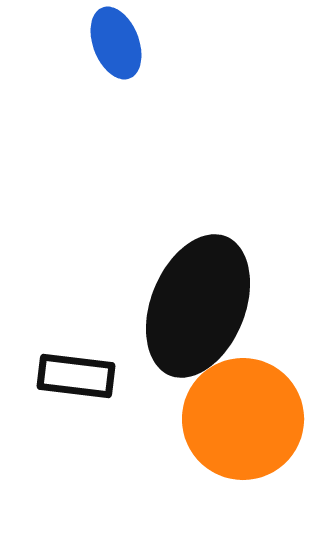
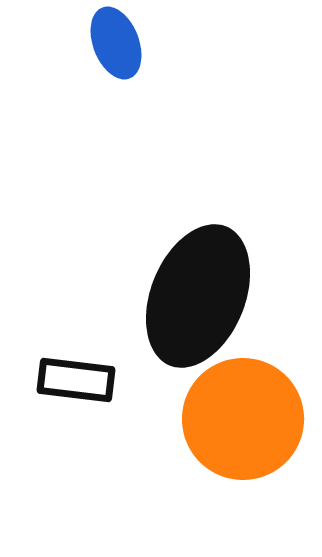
black ellipse: moved 10 px up
black rectangle: moved 4 px down
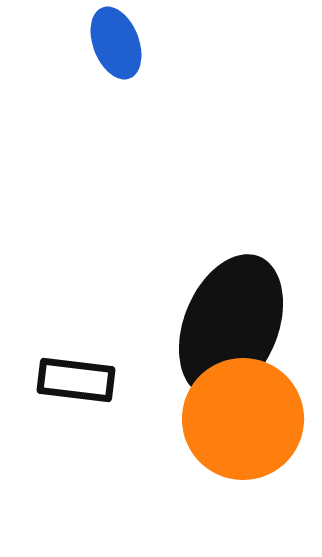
black ellipse: moved 33 px right, 30 px down
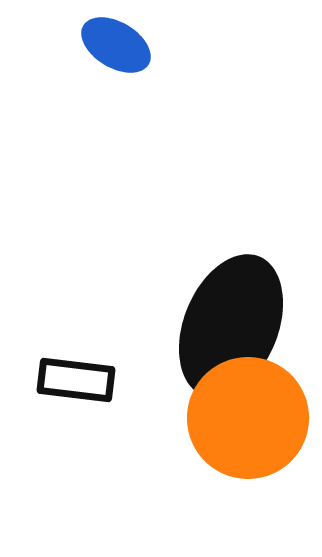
blue ellipse: moved 2 px down; rotated 38 degrees counterclockwise
orange circle: moved 5 px right, 1 px up
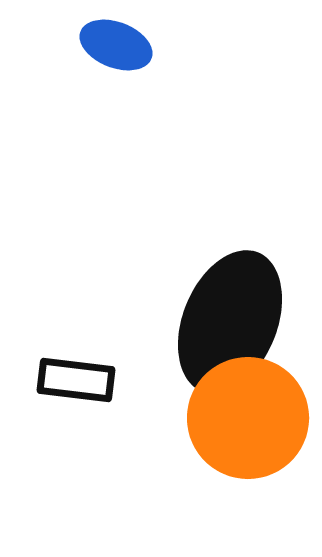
blue ellipse: rotated 10 degrees counterclockwise
black ellipse: moved 1 px left, 4 px up
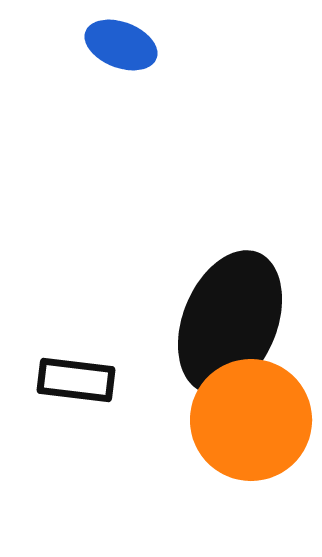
blue ellipse: moved 5 px right
orange circle: moved 3 px right, 2 px down
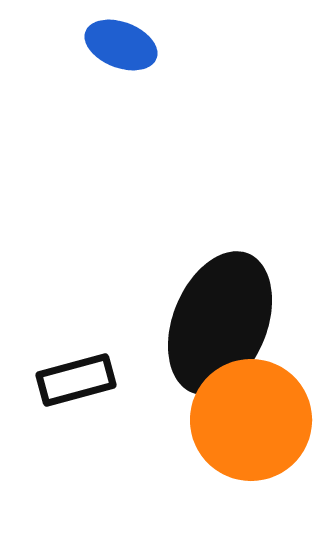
black ellipse: moved 10 px left, 1 px down
black rectangle: rotated 22 degrees counterclockwise
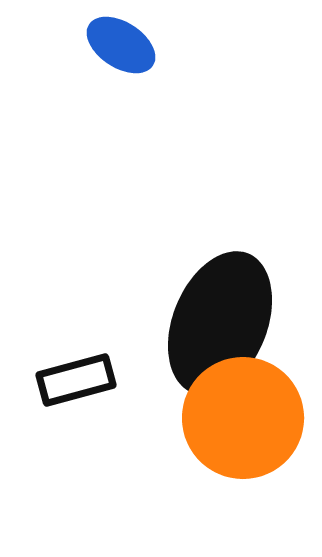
blue ellipse: rotated 12 degrees clockwise
orange circle: moved 8 px left, 2 px up
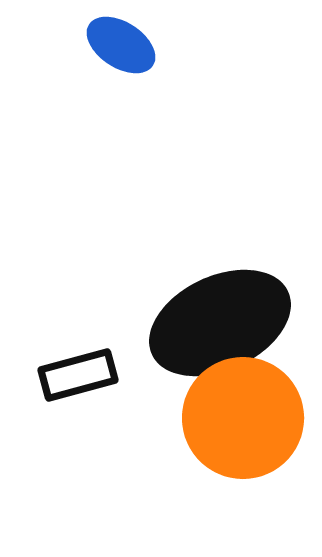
black ellipse: rotated 43 degrees clockwise
black rectangle: moved 2 px right, 5 px up
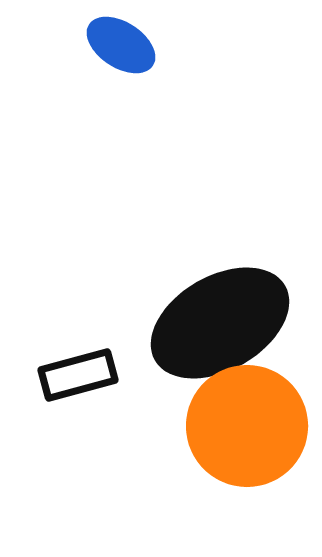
black ellipse: rotated 5 degrees counterclockwise
orange circle: moved 4 px right, 8 px down
